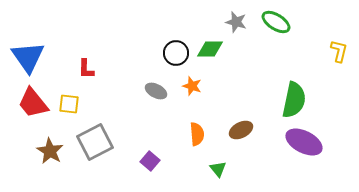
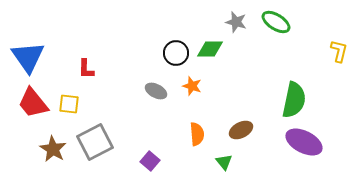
brown star: moved 3 px right, 2 px up
green triangle: moved 6 px right, 7 px up
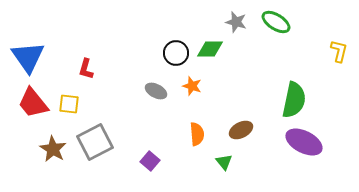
red L-shape: rotated 15 degrees clockwise
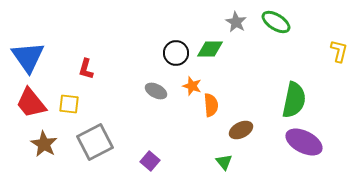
gray star: rotated 15 degrees clockwise
red trapezoid: moved 2 px left
orange semicircle: moved 14 px right, 29 px up
brown star: moved 9 px left, 5 px up
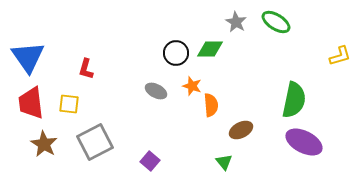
yellow L-shape: moved 1 px right, 5 px down; rotated 60 degrees clockwise
red trapezoid: rotated 32 degrees clockwise
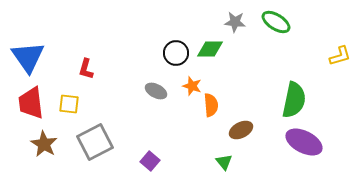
gray star: moved 1 px left; rotated 25 degrees counterclockwise
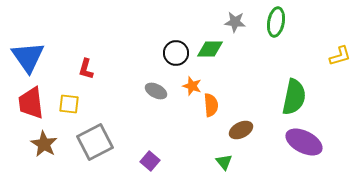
green ellipse: rotated 68 degrees clockwise
green semicircle: moved 3 px up
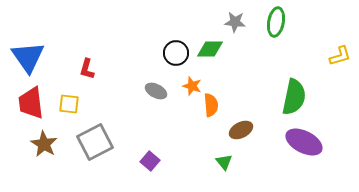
red L-shape: moved 1 px right
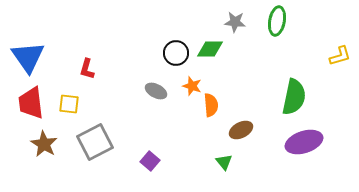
green ellipse: moved 1 px right, 1 px up
purple ellipse: rotated 45 degrees counterclockwise
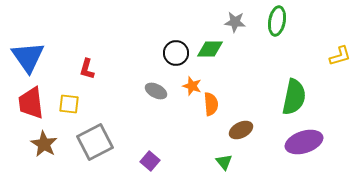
orange semicircle: moved 1 px up
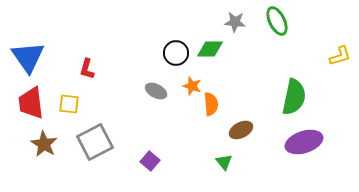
green ellipse: rotated 36 degrees counterclockwise
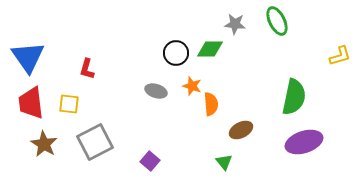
gray star: moved 2 px down
gray ellipse: rotated 10 degrees counterclockwise
